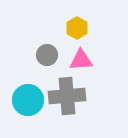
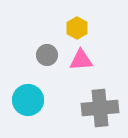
gray cross: moved 33 px right, 12 px down
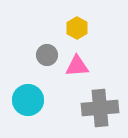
pink triangle: moved 4 px left, 6 px down
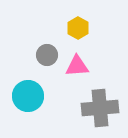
yellow hexagon: moved 1 px right
cyan circle: moved 4 px up
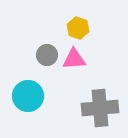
yellow hexagon: rotated 10 degrees counterclockwise
pink triangle: moved 3 px left, 7 px up
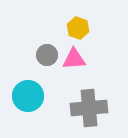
gray cross: moved 11 px left
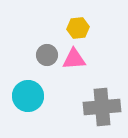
yellow hexagon: rotated 25 degrees counterclockwise
gray cross: moved 13 px right, 1 px up
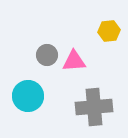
yellow hexagon: moved 31 px right, 3 px down
pink triangle: moved 2 px down
gray cross: moved 8 px left
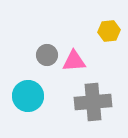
gray cross: moved 1 px left, 5 px up
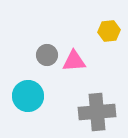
gray cross: moved 4 px right, 10 px down
